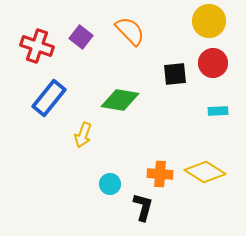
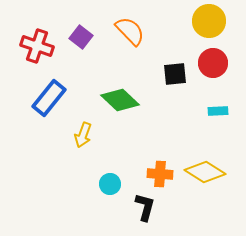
green diamond: rotated 33 degrees clockwise
black L-shape: moved 2 px right
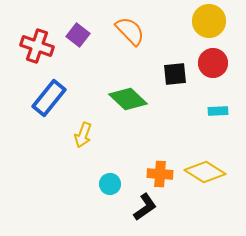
purple square: moved 3 px left, 2 px up
green diamond: moved 8 px right, 1 px up
black L-shape: rotated 40 degrees clockwise
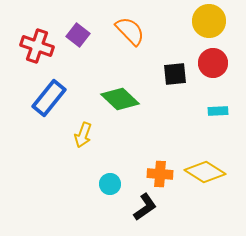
green diamond: moved 8 px left
